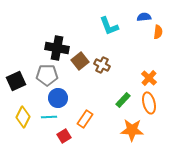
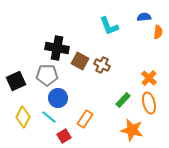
brown square: rotated 24 degrees counterclockwise
cyan line: rotated 42 degrees clockwise
orange star: rotated 10 degrees clockwise
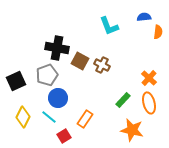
gray pentagon: rotated 20 degrees counterclockwise
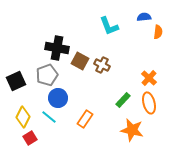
red square: moved 34 px left, 2 px down
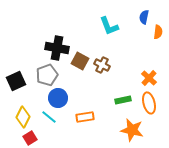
blue semicircle: rotated 72 degrees counterclockwise
green rectangle: rotated 35 degrees clockwise
orange rectangle: moved 2 px up; rotated 48 degrees clockwise
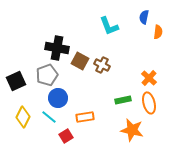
red square: moved 36 px right, 2 px up
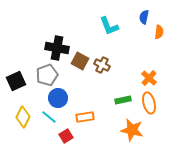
orange semicircle: moved 1 px right
